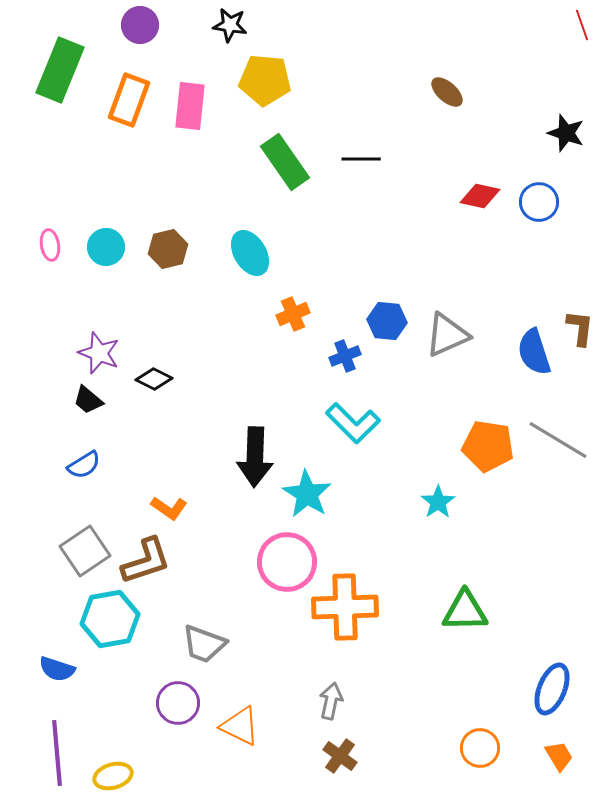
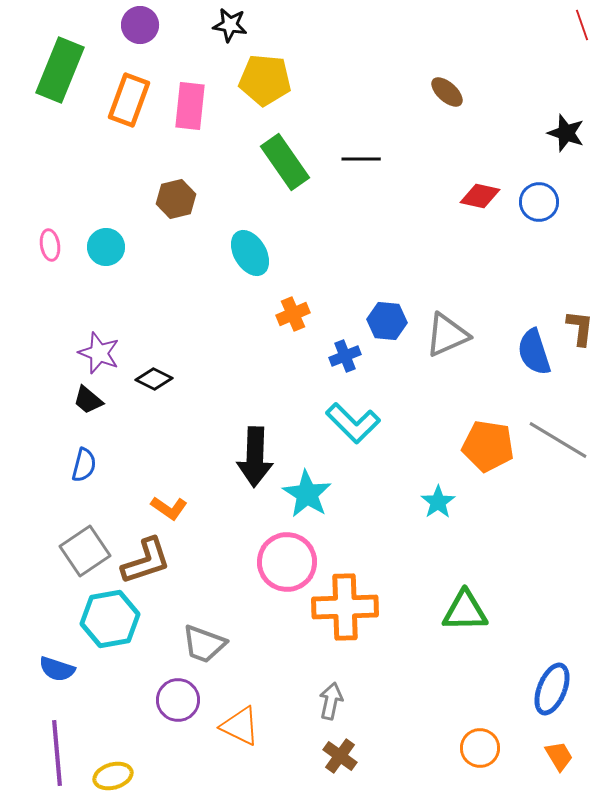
brown hexagon at (168, 249): moved 8 px right, 50 px up
blue semicircle at (84, 465): rotated 44 degrees counterclockwise
purple circle at (178, 703): moved 3 px up
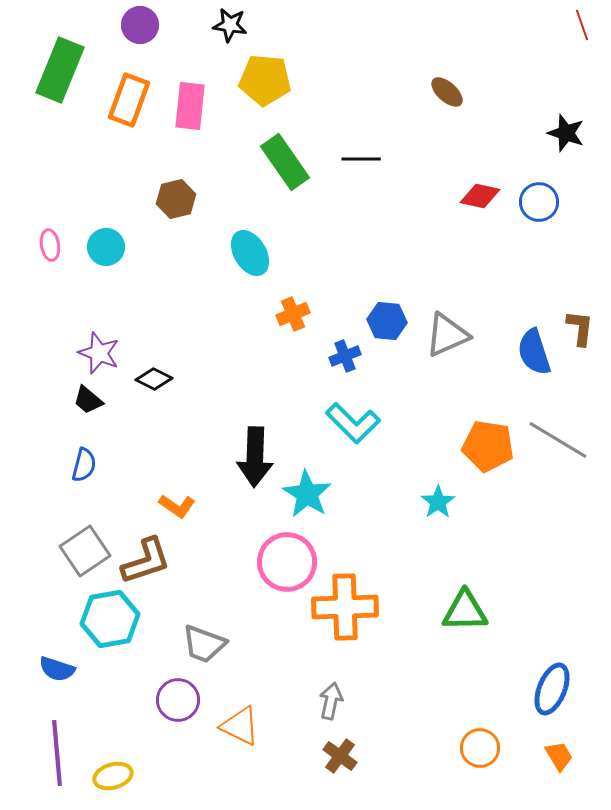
orange L-shape at (169, 508): moved 8 px right, 2 px up
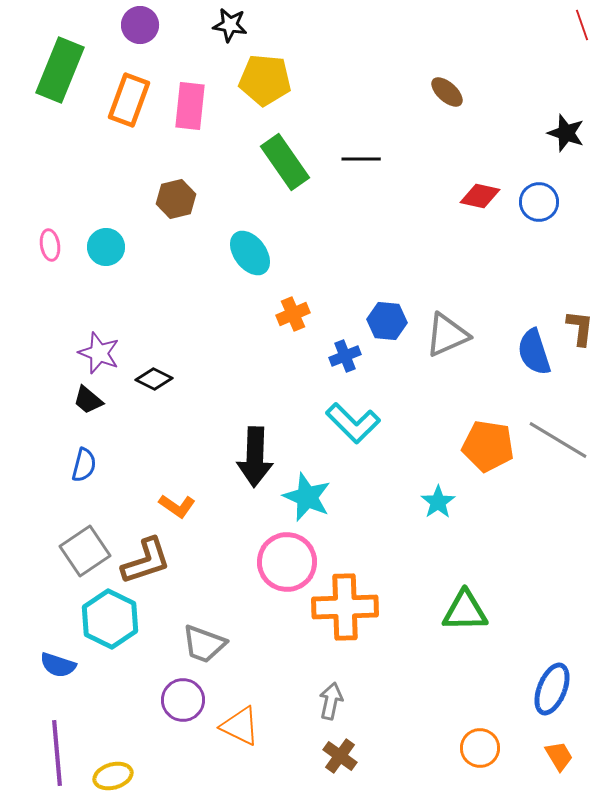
cyan ellipse at (250, 253): rotated 6 degrees counterclockwise
cyan star at (307, 494): moved 3 px down; rotated 9 degrees counterclockwise
cyan hexagon at (110, 619): rotated 24 degrees counterclockwise
blue semicircle at (57, 669): moved 1 px right, 4 px up
purple circle at (178, 700): moved 5 px right
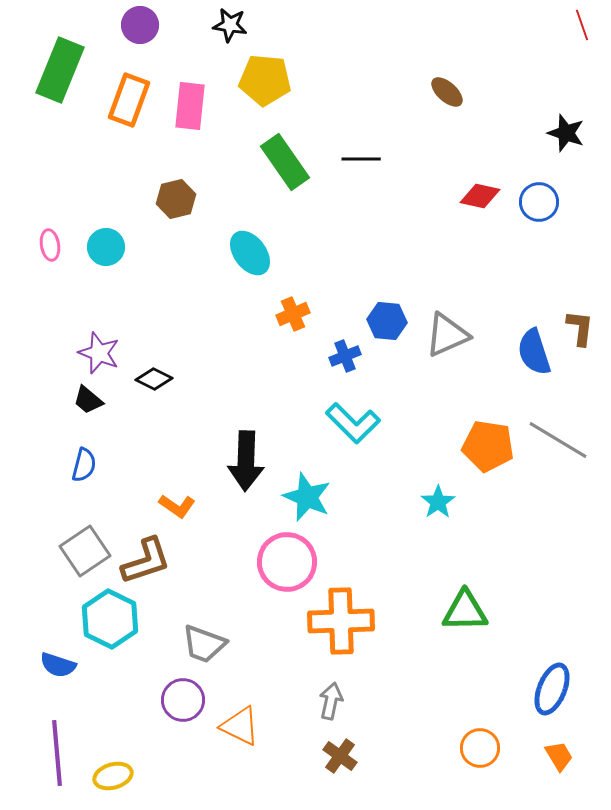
black arrow at (255, 457): moved 9 px left, 4 px down
orange cross at (345, 607): moved 4 px left, 14 px down
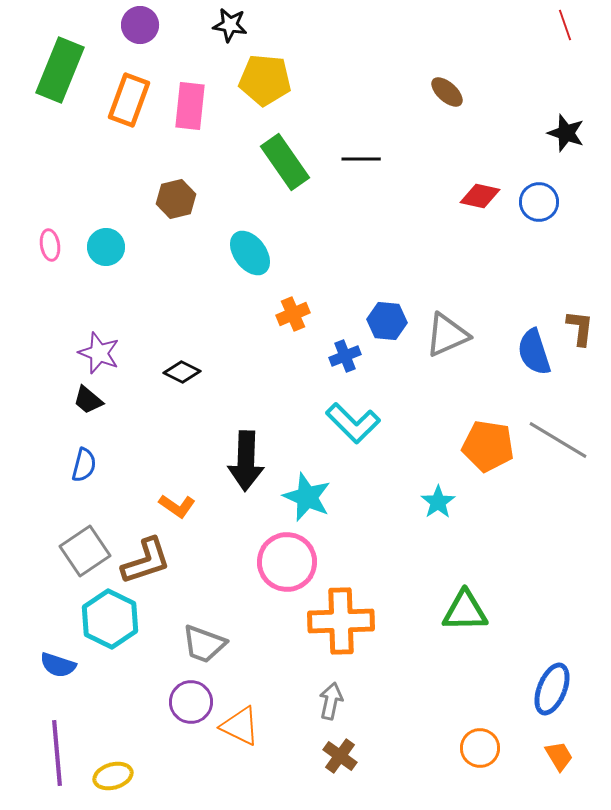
red line at (582, 25): moved 17 px left
black diamond at (154, 379): moved 28 px right, 7 px up
purple circle at (183, 700): moved 8 px right, 2 px down
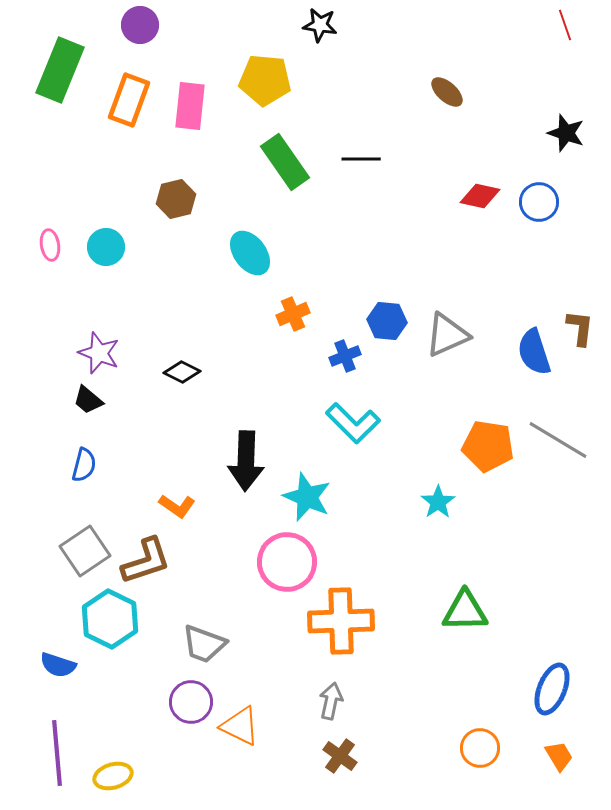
black star at (230, 25): moved 90 px right
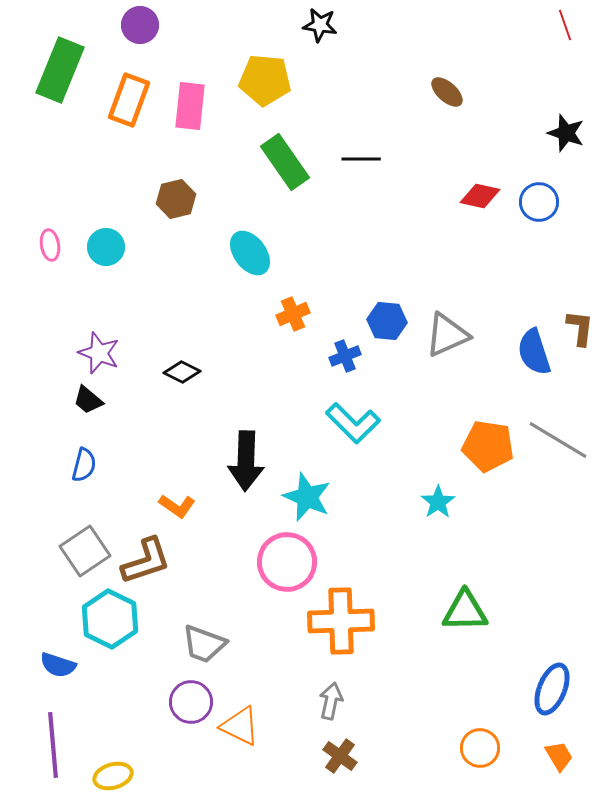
purple line at (57, 753): moved 4 px left, 8 px up
